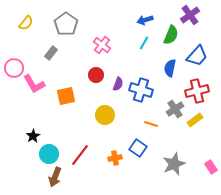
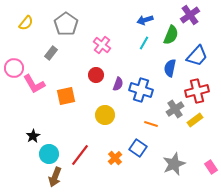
orange cross: rotated 32 degrees counterclockwise
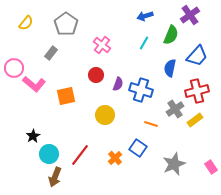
blue arrow: moved 4 px up
pink L-shape: rotated 20 degrees counterclockwise
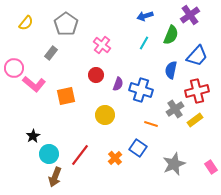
blue semicircle: moved 1 px right, 2 px down
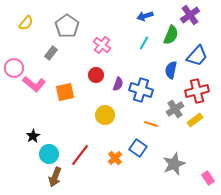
gray pentagon: moved 1 px right, 2 px down
orange square: moved 1 px left, 4 px up
pink rectangle: moved 3 px left, 11 px down
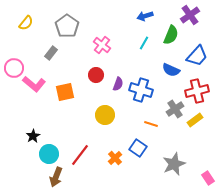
blue semicircle: rotated 78 degrees counterclockwise
brown arrow: moved 1 px right
